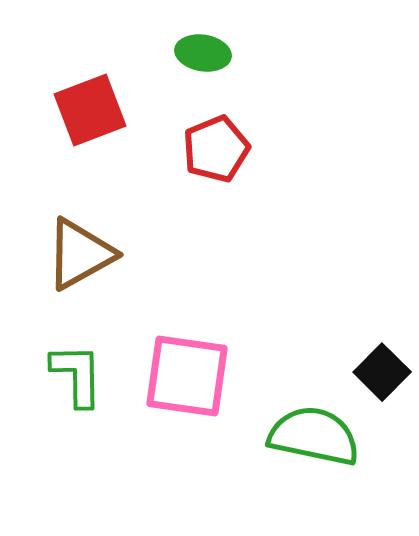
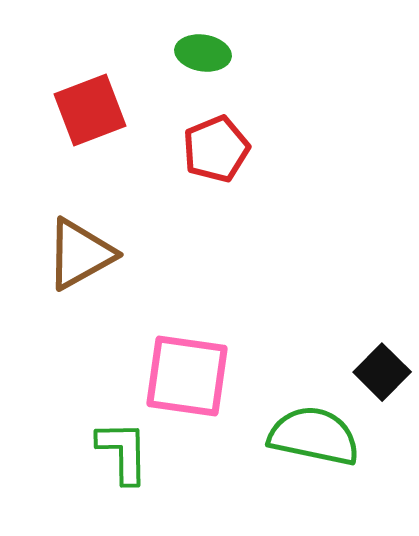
green L-shape: moved 46 px right, 77 px down
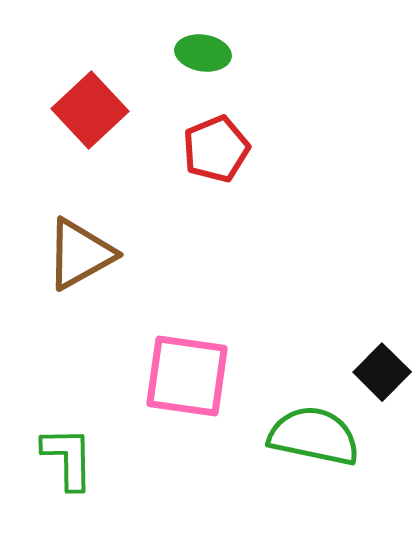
red square: rotated 22 degrees counterclockwise
green L-shape: moved 55 px left, 6 px down
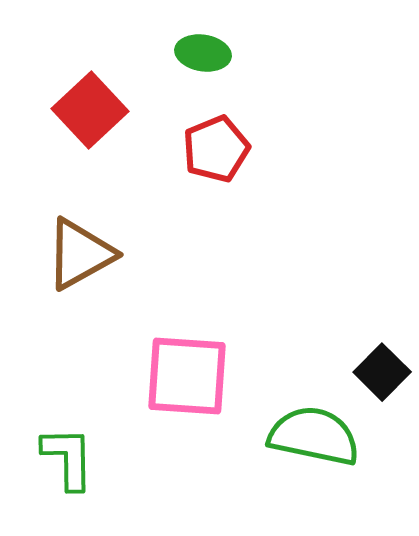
pink square: rotated 4 degrees counterclockwise
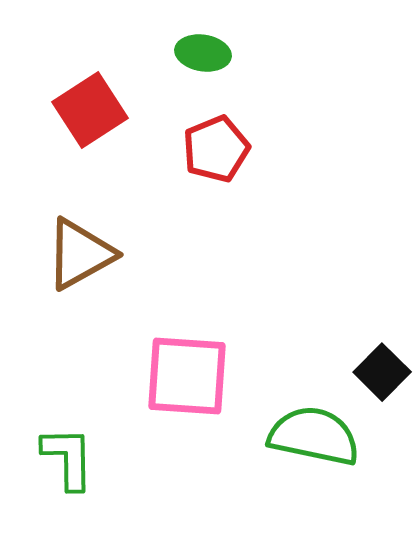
red square: rotated 10 degrees clockwise
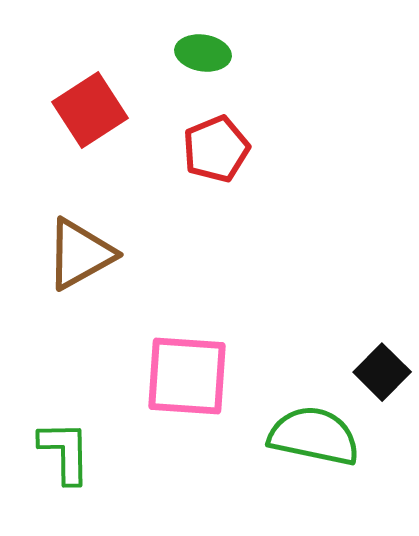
green L-shape: moved 3 px left, 6 px up
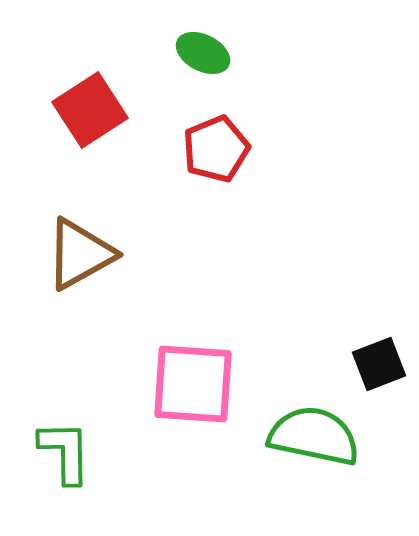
green ellipse: rotated 18 degrees clockwise
black square: moved 3 px left, 8 px up; rotated 24 degrees clockwise
pink square: moved 6 px right, 8 px down
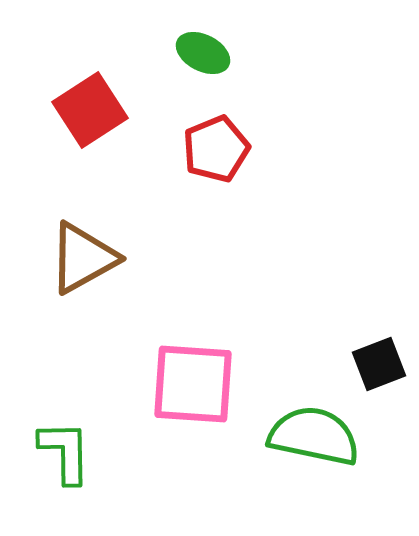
brown triangle: moved 3 px right, 4 px down
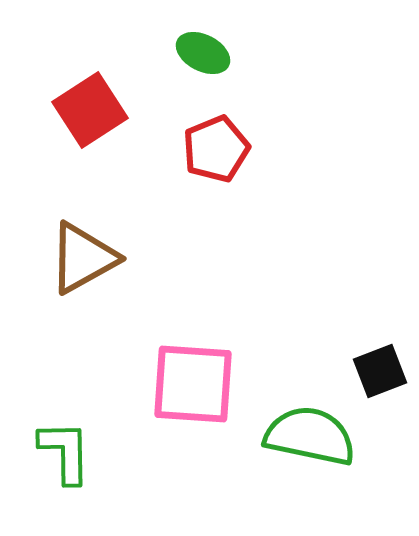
black square: moved 1 px right, 7 px down
green semicircle: moved 4 px left
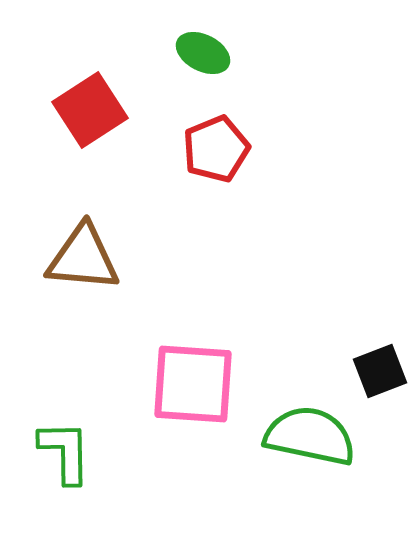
brown triangle: rotated 34 degrees clockwise
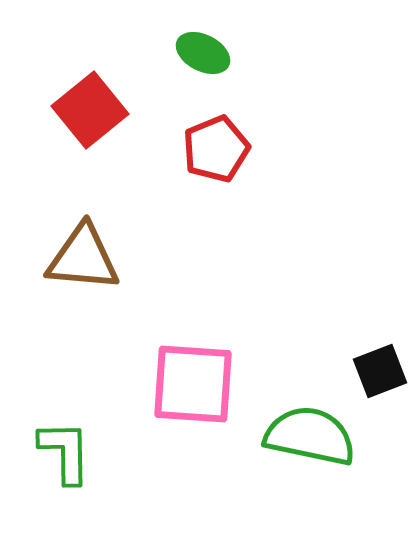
red square: rotated 6 degrees counterclockwise
